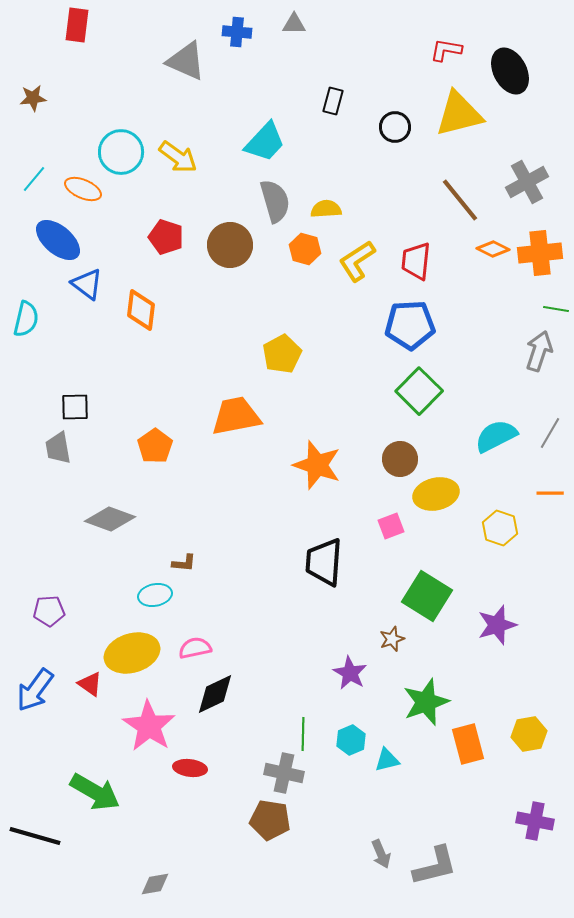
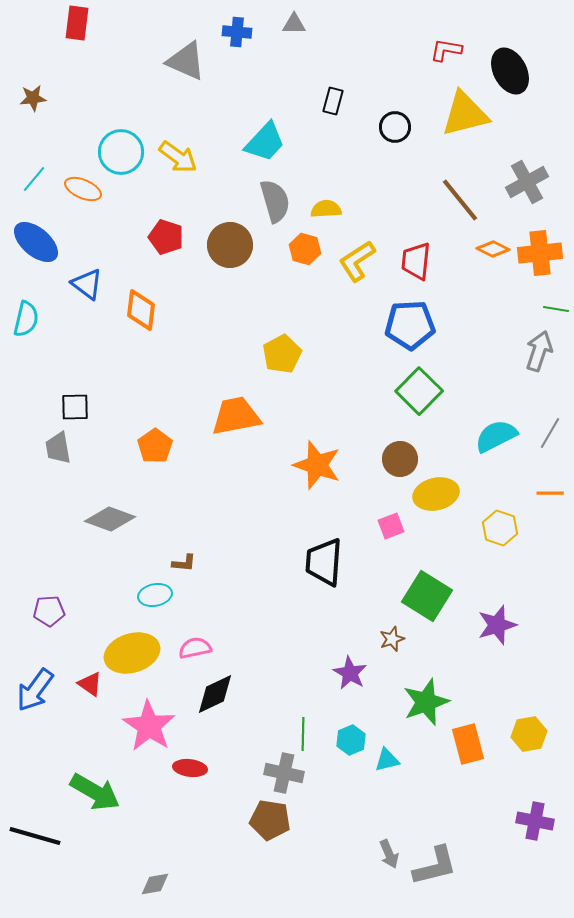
red rectangle at (77, 25): moved 2 px up
yellow triangle at (459, 114): moved 6 px right
blue ellipse at (58, 240): moved 22 px left, 2 px down
gray arrow at (381, 854): moved 8 px right
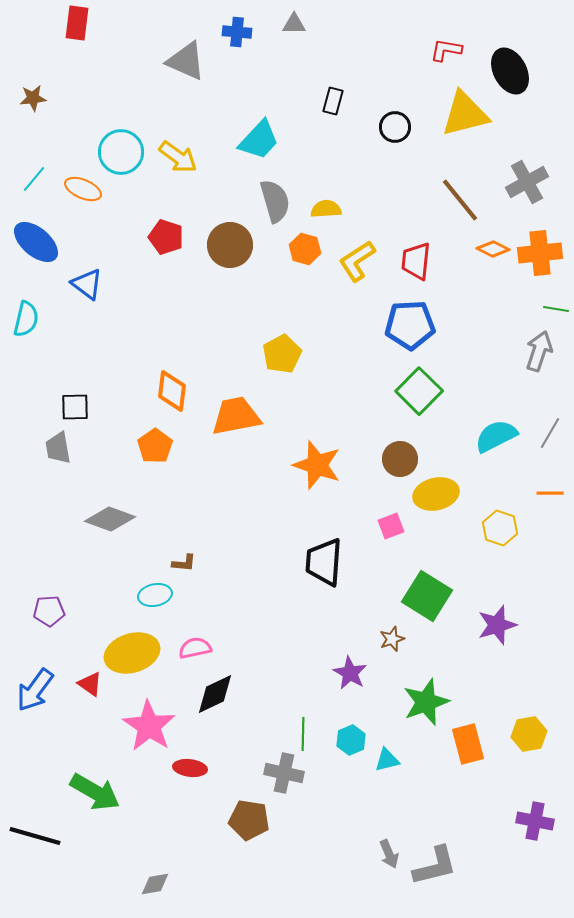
cyan trapezoid at (265, 142): moved 6 px left, 2 px up
orange diamond at (141, 310): moved 31 px right, 81 px down
brown pentagon at (270, 820): moved 21 px left
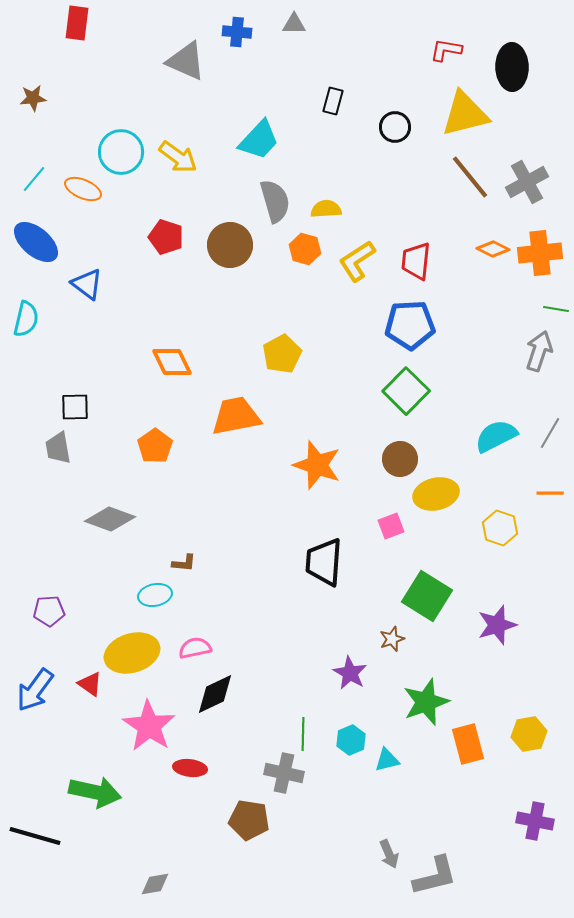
black ellipse at (510, 71): moved 2 px right, 4 px up; rotated 27 degrees clockwise
brown line at (460, 200): moved 10 px right, 23 px up
orange diamond at (172, 391): moved 29 px up; rotated 33 degrees counterclockwise
green square at (419, 391): moved 13 px left
green arrow at (95, 792): rotated 18 degrees counterclockwise
gray L-shape at (435, 866): moved 10 px down
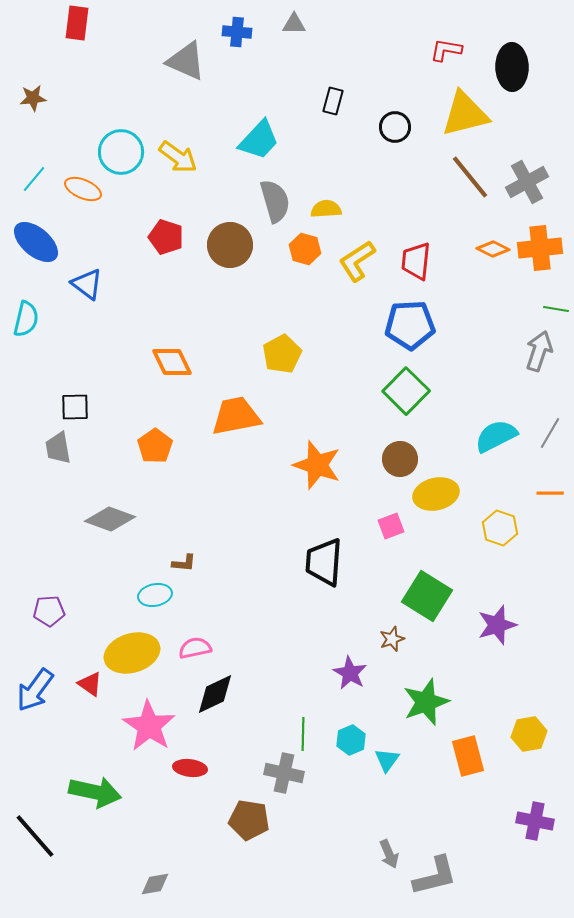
orange cross at (540, 253): moved 5 px up
orange rectangle at (468, 744): moved 12 px down
cyan triangle at (387, 760): rotated 40 degrees counterclockwise
black line at (35, 836): rotated 33 degrees clockwise
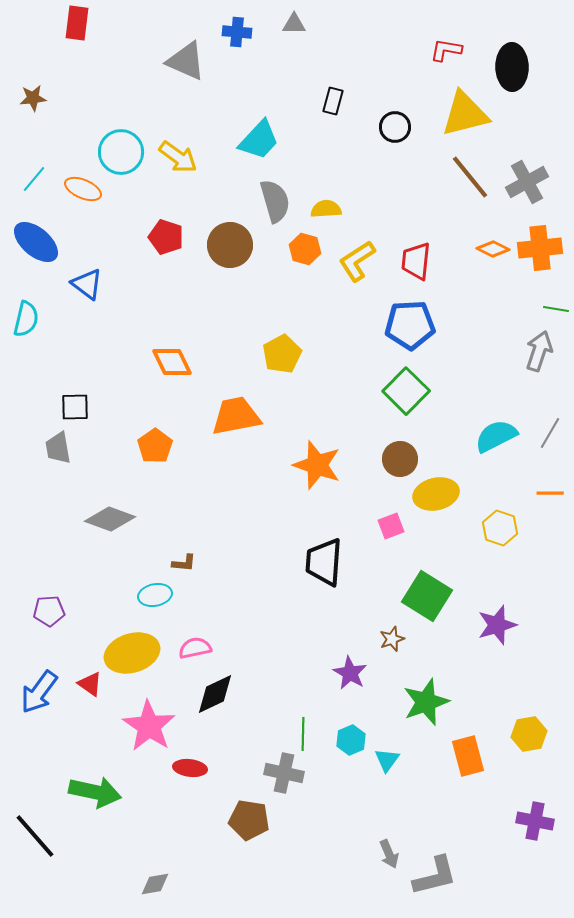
blue arrow at (35, 690): moved 4 px right, 2 px down
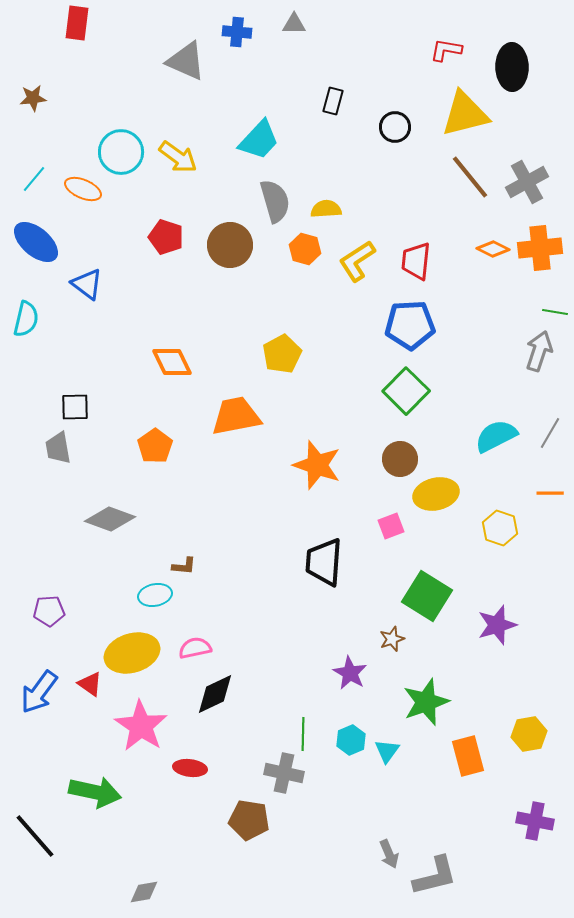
green line at (556, 309): moved 1 px left, 3 px down
brown L-shape at (184, 563): moved 3 px down
pink star at (149, 726): moved 8 px left
cyan triangle at (387, 760): moved 9 px up
gray diamond at (155, 884): moved 11 px left, 8 px down
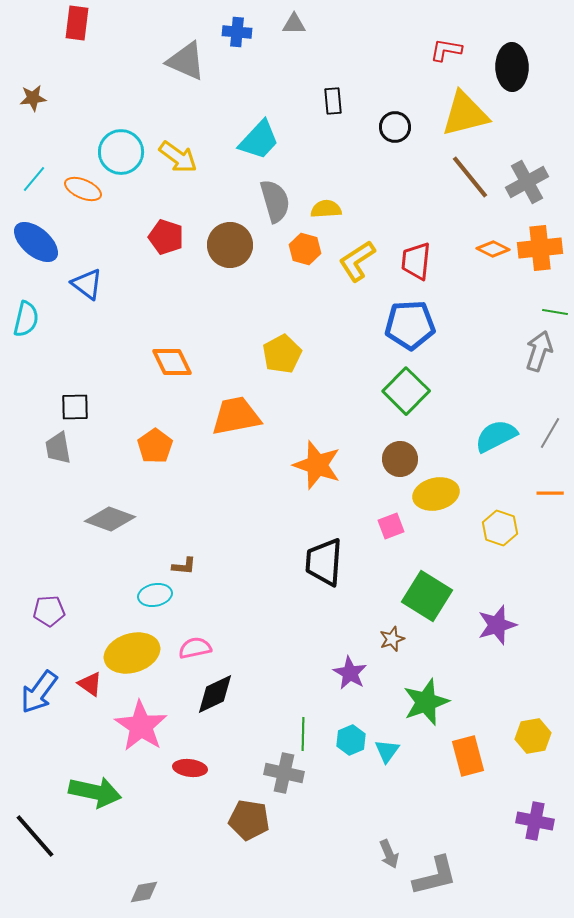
black rectangle at (333, 101): rotated 20 degrees counterclockwise
yellow hexagon at (529, 734): moved 4 px right, 2 px down
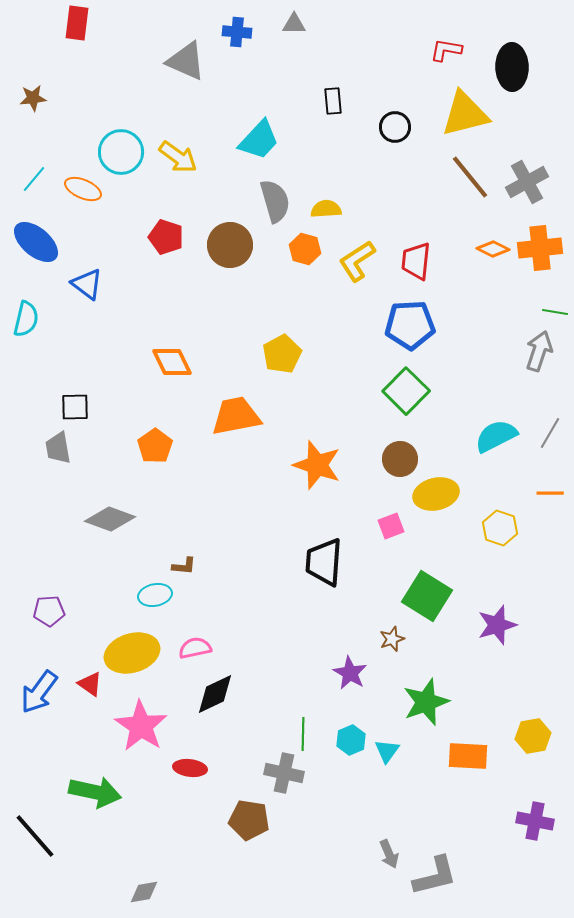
orange rectangle at (468, 756): rotated 72 degrees counterclockwise
